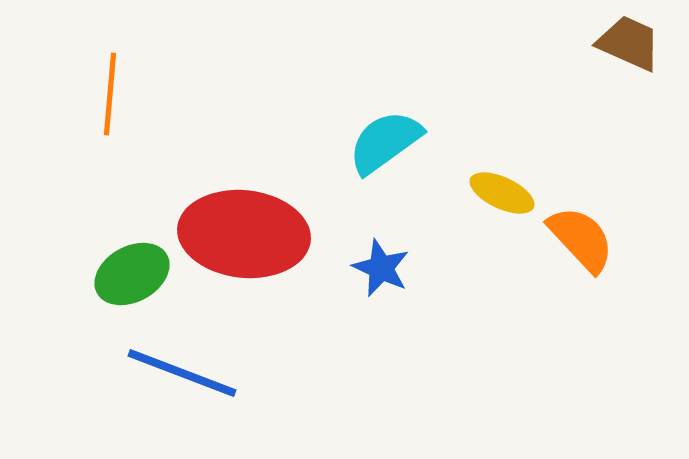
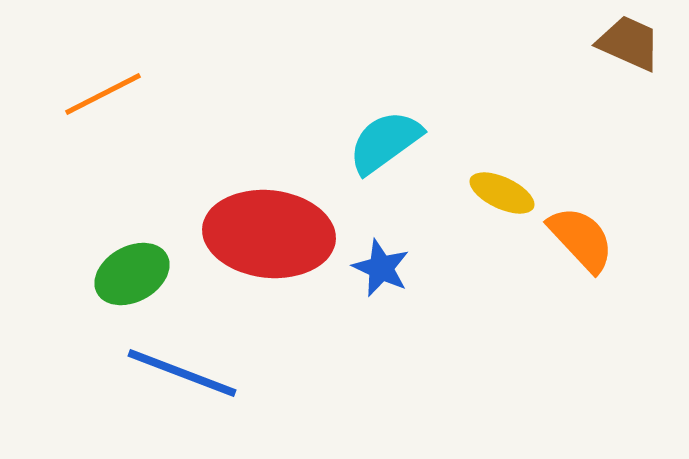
orange line: moved 7 px left; rotated 58 degrees clockwise
red ellipse: moved 25 px right
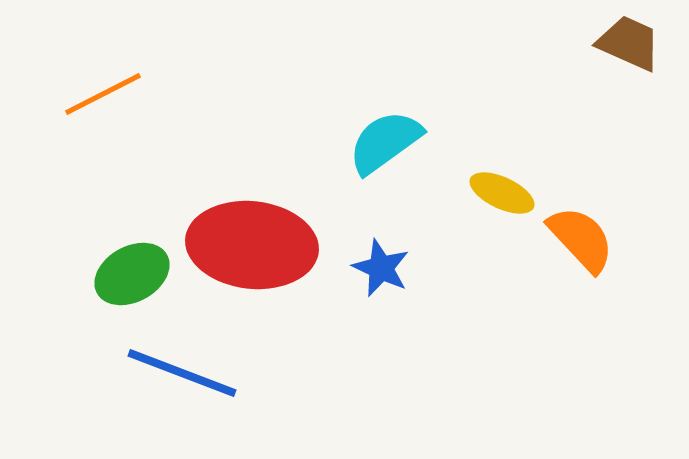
red ellipse: moved 17 px left, 11 px down
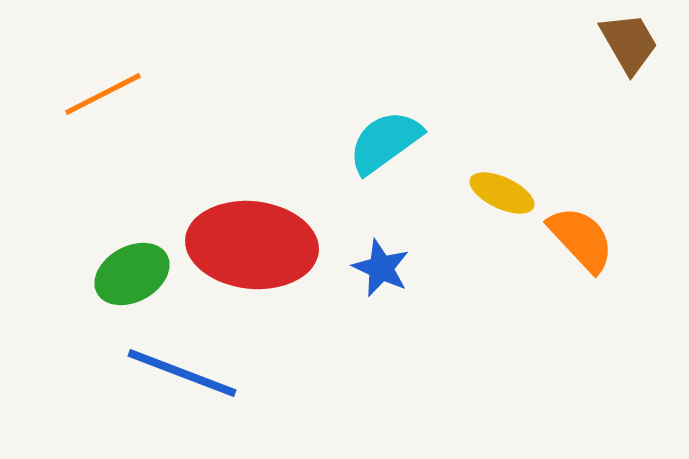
brown trapezoid: rotated 36 degrees clockwise
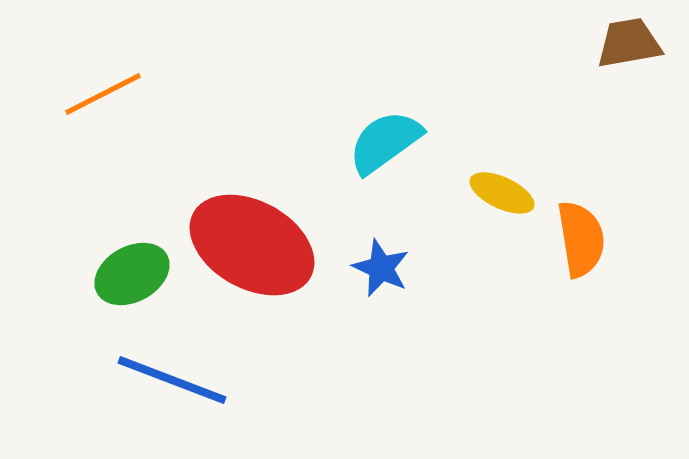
brown trapezoid: rotated 70 degrees counterclockwise
orange semicircle: rotated 34 degrees clockwise
red ellipse: rotated 23 degrees clockwise
blue line: moved 10 px left, 7 px down
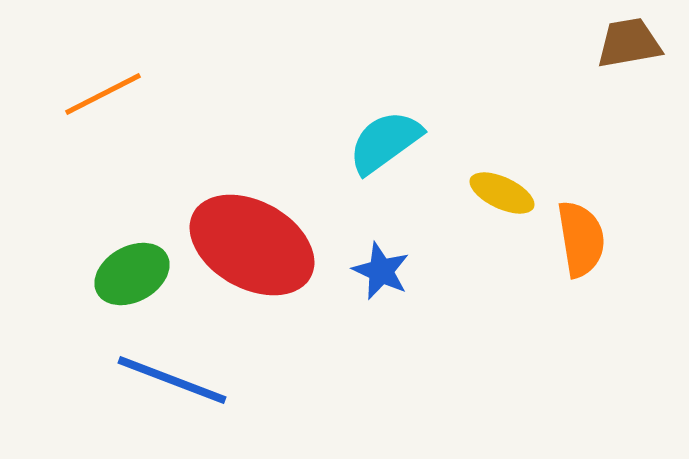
blue star: moved 3 px down
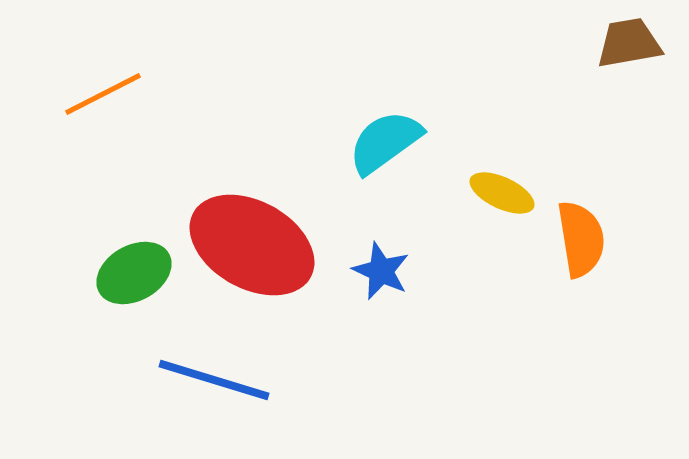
green ellipse: moved 2 px right, 1 px up
blue line: moved 42 px right; rotated 4 degrees counterclockwise
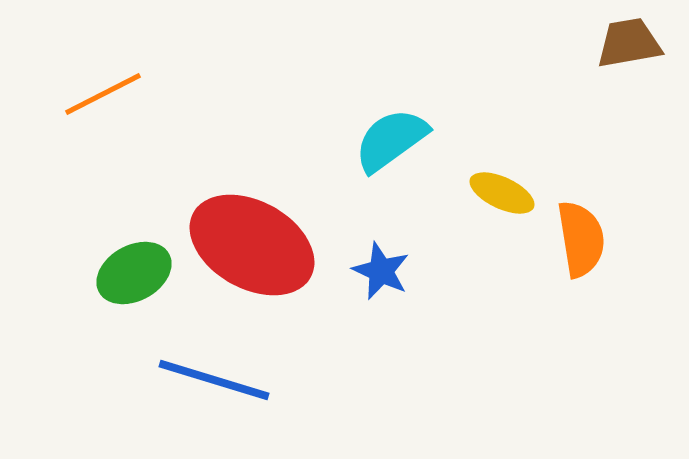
cyan semicircle: moved 6 px right, 2 px up
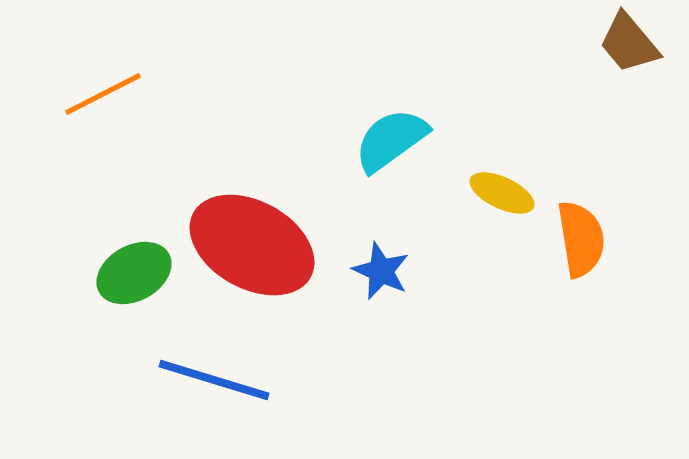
brown trapezoid: rotated 120 degrees counterclockwise
